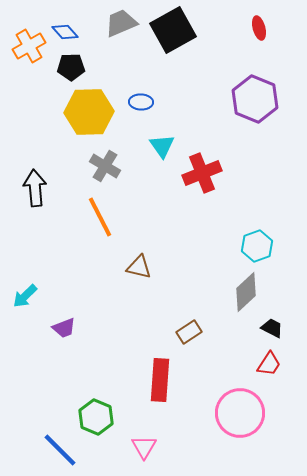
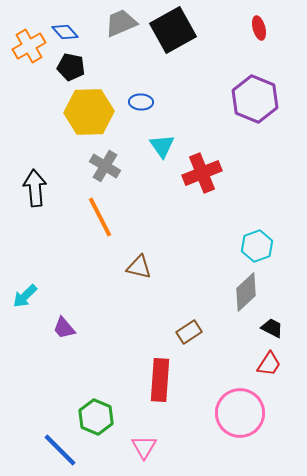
black pentagon: rotated 12 degrees clockwise
purple trapezoid: rotated 70 degrees clockwise
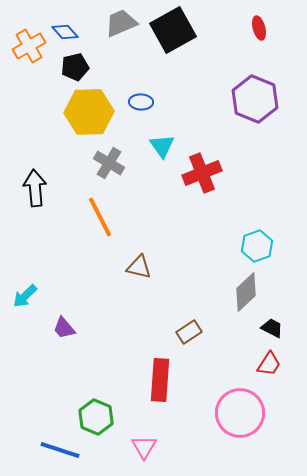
black pentagon: moved 4 px right; rotated 24 degrees counterclockwise
gray cross: moved 4 px right, 3 px up
blue line: rotated 27 degrees counterclockwise
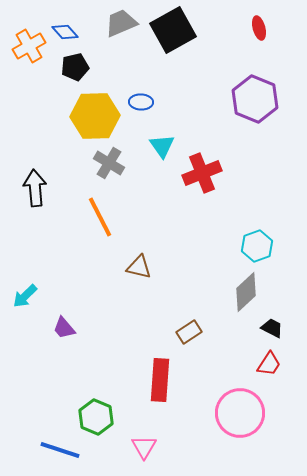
yellow hexagon: moved 6 px right, 4 px down
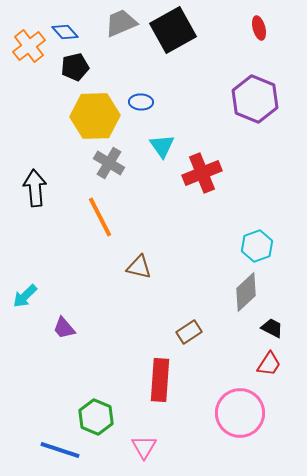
orange cross: rotated 8 degrees counterclockwise
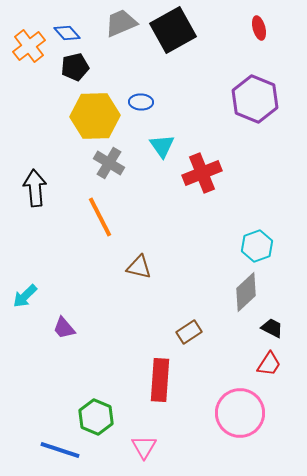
blue diamond: moved 2 px right, 1 px down
